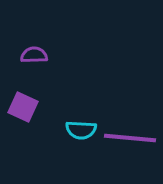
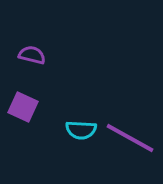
purple semicircle: moved 2 px left; rotated 16 degrees clockwise
purple line: rotated 24 degrees clockwise
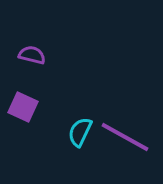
cyan semicircle: moved 1 px left, 2 px down; rotated 112 degrees clockwise
purple line: moved 5 px left, 1 px up
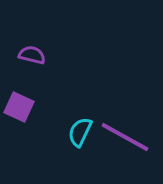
purple square: moved 4 px left
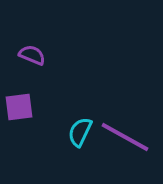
purple semicircle: rotated 8 degrees clockwise
purple square: rotated 32 degrees counterclockwise
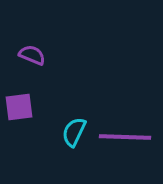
cyan semicircle: moved 6 px left
purple line: rotated 27 degrees counterclockwise
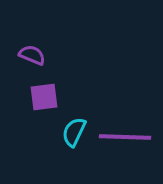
purple square: moved 25 px right, 10 px up
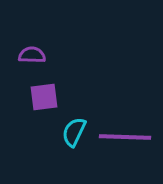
purple semicircle: rotated 20 degrees counterclockwise
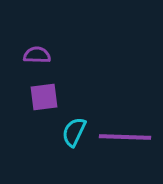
purple semicircle: moved 5 px right
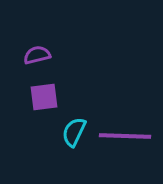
purple semicircle: rotated 16 degrees counterclockwise
purple line: moved 1 px up
